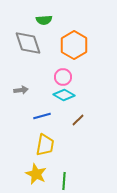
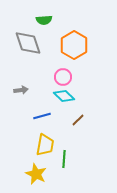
cyan diamond: moved 1 px down; rotated 15 degrees clockwise
green line: moved 22 px up
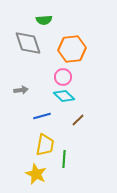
orange hexagon: moved 2 px left, 4 px down; rotated 24 degrees clockwise
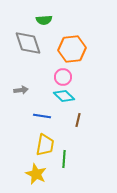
blue line: rotated 24 degrees clockwise
brown line: rotated 32 degrees counterclockwise
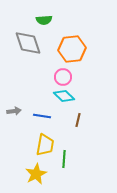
gray arrow: moved 7 px left, 21 px down
yellow star: rotated 20 degrees clockwise
